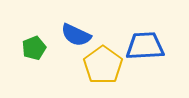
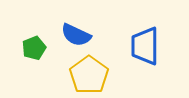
blue trapezoid: rotated 87 degrees counterclockwise
yellow pentagon: moved 14 px left, 10 px down
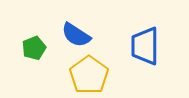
blue semicircle: rotated 8 degrees clockwise
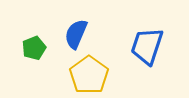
blue semicircle: moved 1 px up; rotated 80 degrees clockwise
blue trapezoid: moved 2 px right; rotated 18 degrees clockwise
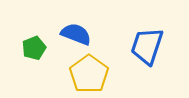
blue semicircle: rotated 88 degrees clockwise
yellow pentagon: moved 1 px up
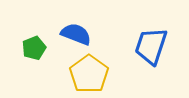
blue trapezoid: moved 4 px right
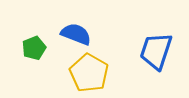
blue trapezoid: moved 5 px right, 5 px down
yellow pentagon: moved 1 px up; rotated 6 degrees counterclockwise
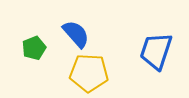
blue semicircle: rotated 28 degrees clockwise
yellow pentagon: rotated 27 degrees counterclockwise
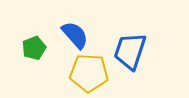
blue semicircle: moved 1 px left, 1 px down
blue trapezoid: moved 26 px left
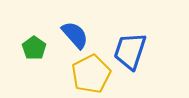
green pentagon: rotated 15 degrees counterclockwise
yellow pentagon: moved 2 px right, 1 px down; rotated 30 degrees counterclockwise
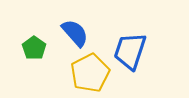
blue semicircle: moved 2 px up
yellow pentagon: moved 1 px left, 1 px up
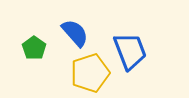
blue trapezoid: rotated 141 degrees clockwise
yellow pentagon: rotated 9 degrees clockwise
